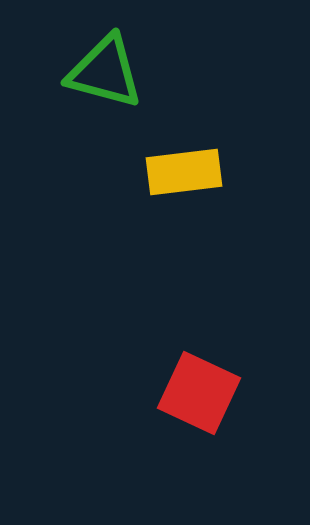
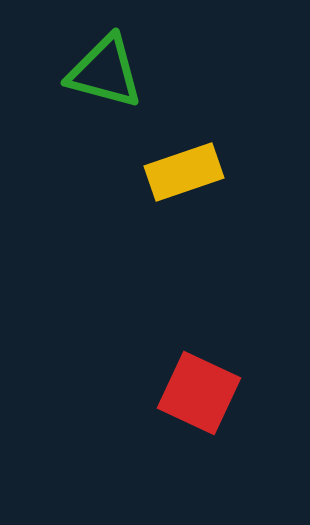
yellow rectangle: rotated 12 degrees counterclockwise
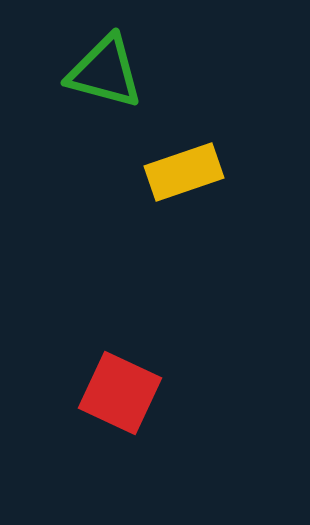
red square: moved 79 px left
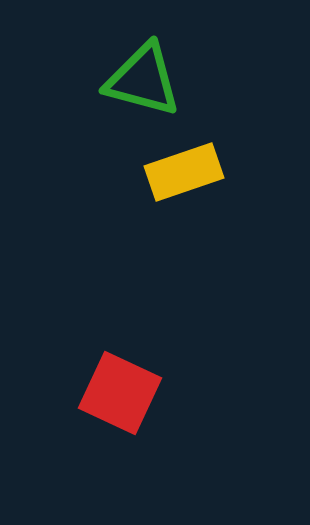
green triangle: moved 38 px right, 8 px down
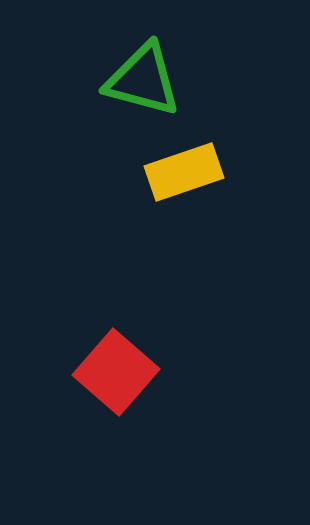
red square: moved 4 px left, 21 px up; rotated 16 degrees clockwise
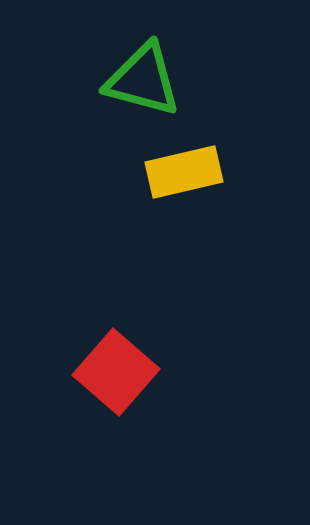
yellow rectangle: rotated 6 degrees clockwise
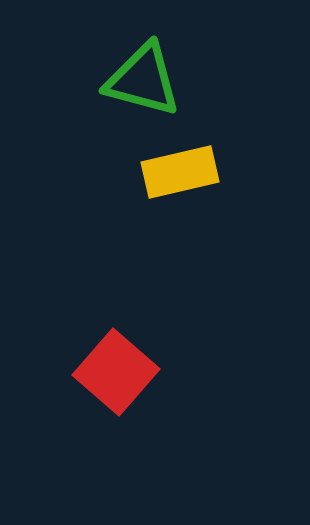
yellow rectangle: moved 4 px left
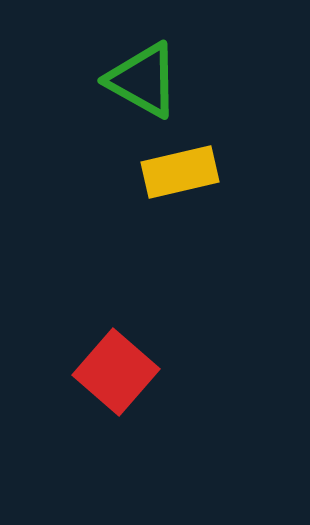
green triangle: rotated 14 degrees clockwise
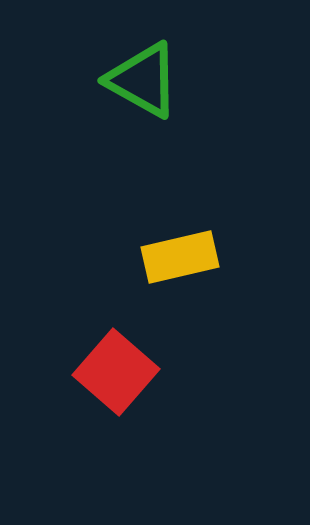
yellow rectangle: moved 85 px down
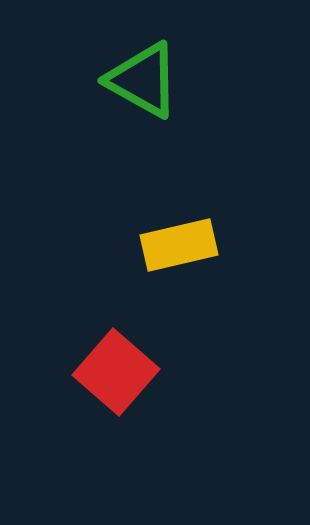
yellow rectangle: moved 1 px left, 12 px up
